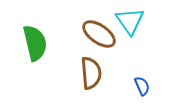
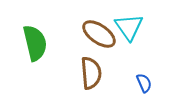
cyan triangle: moved 1 px left, 6 px down
blue semicircle: moved 2 px right, 3 px up
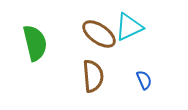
cyan triangle: rotated 40 degrees clockwise
brown semicircle: moved 2 px right, 3 px down
blue semicircle: moved 3 px up
